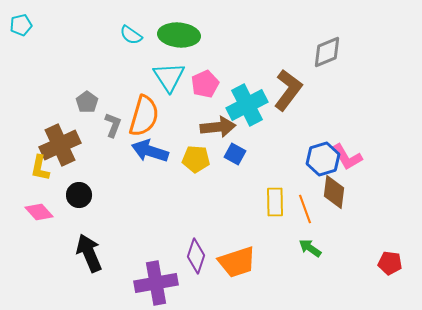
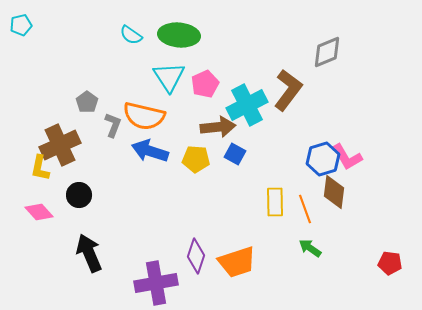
orange semicircle: rotated 87 degrees clockwise
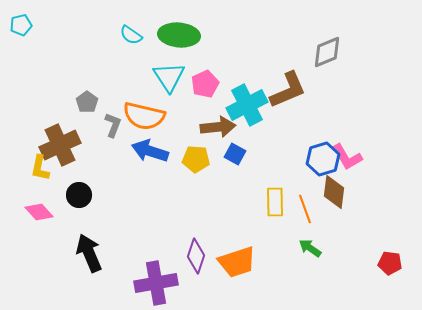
brown L-shape: rotated 30 degrees clockwise
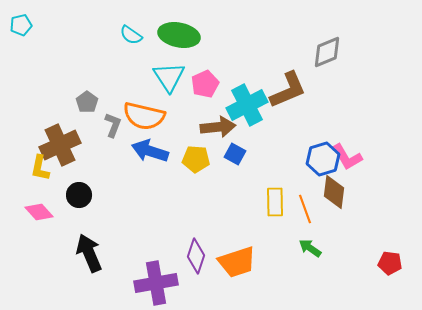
green ellipse: rotated 6 degrees clockwise
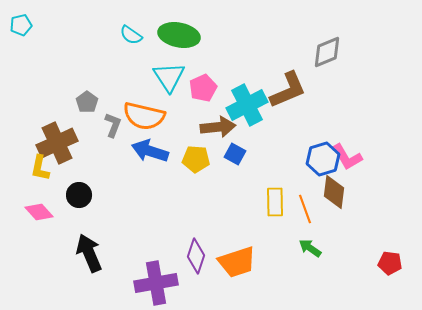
pink pentagon: moved 2 px left, 4 px down
brown cross: moved 3 px left, 2 px up
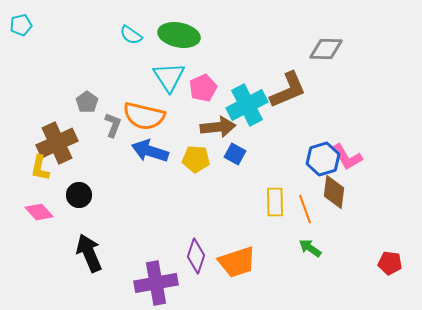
gray diamond: moved 1 px left, 3 px up; rotated 24 degrees clockwise
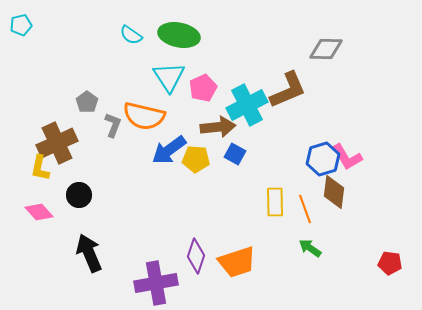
blue arrow: moved 19 px right, 1 px up; rotated 54 degrees counterclockwise
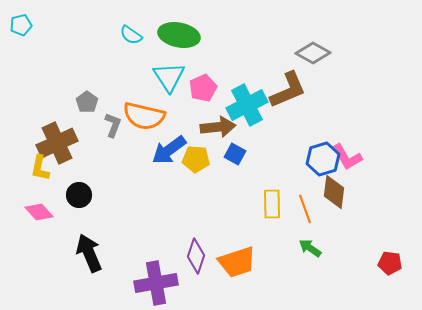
gray diamond: moved 13 px left, 4 px down; rotated 28 degrees clockwise
yellow rectangle: moved 3 px left, 2 px down
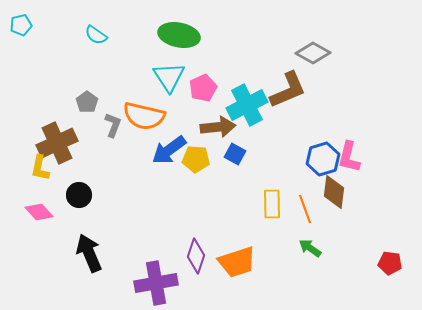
cyan semicircle: moved 35 px left
pink L-shape: moved 2 px right; rotated 44 degrees clockwise
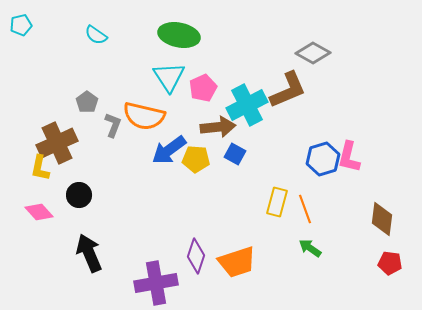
brown diamond: moved 48 px right, 27 px down
yellow rectangle: moved 5 px right, 2 px up; rotated 16 degrees clockwise
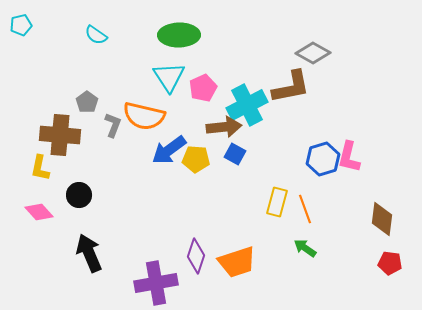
green ellipse: rotated 12 degrees counterclockwise
brown L-shape: moved 3 px right, 3 px up; rotated 12 degrees clockwise
brown arrow: moved 6 px right
brown cross: moved 3 px right, 8 px up; rotated 30 degrees clockwise
green arrow: moved 5 px left
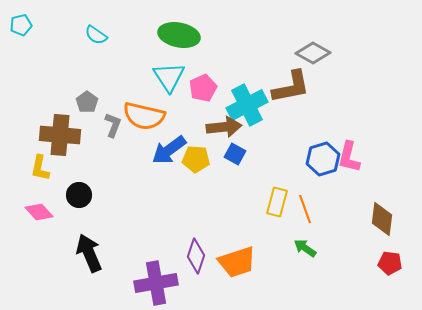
green ellipse: rotated 12 degrees clockwise
